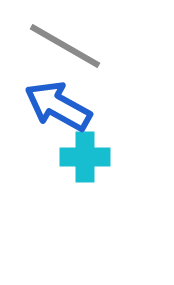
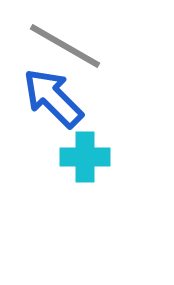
blue arrow: moved 5 px left, 8 px up; rotated 16 degrees clockwise
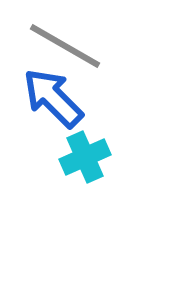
cyan cross: rotated 24 degrees counterclockwise
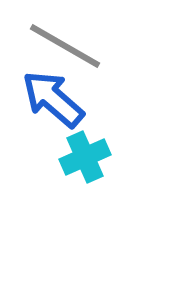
blue arrow: moved 1 px down; rotated 4 degrees counterclockwise
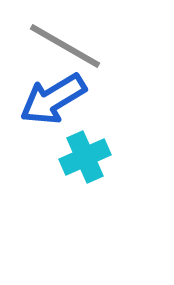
blue arrow: rotated 72 degrees counterclockwise
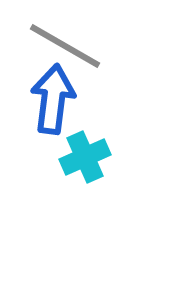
blue arrow: rotated 128 degrees clockwise
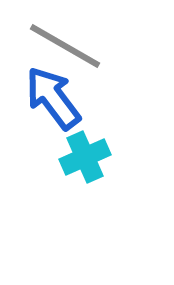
blue arrow: moved 1 px up; rotated 44 degrees counterclockwise
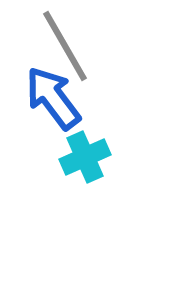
gray line: rotated 30 degrees clockwise
